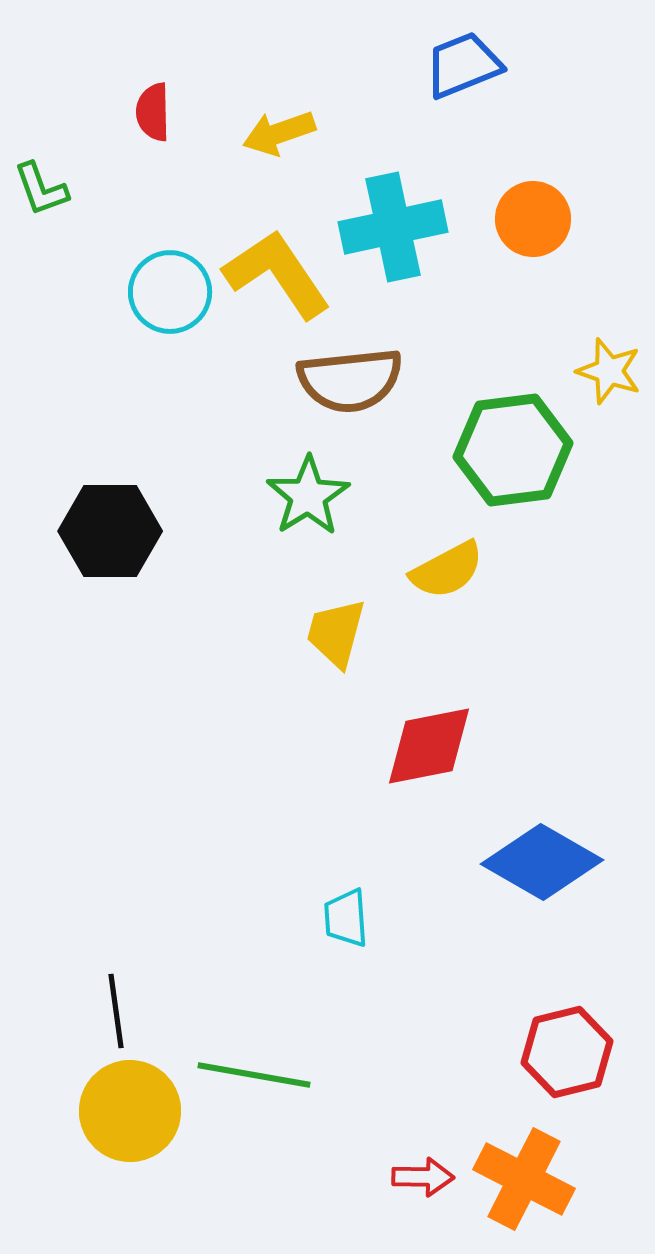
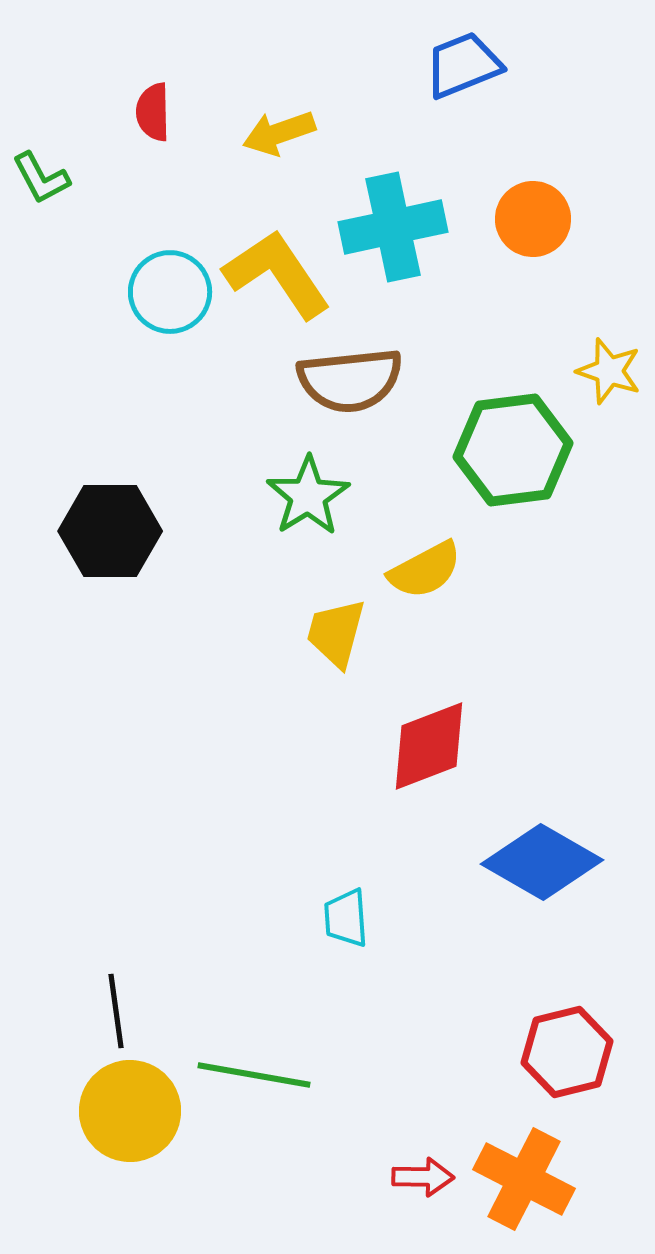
green L-shape: moved 11 px up; rotated 8 degrees counterclockwise
yellow semicircle: moved 22 px left
red diamond: rotated 10 degrees counterclockwise
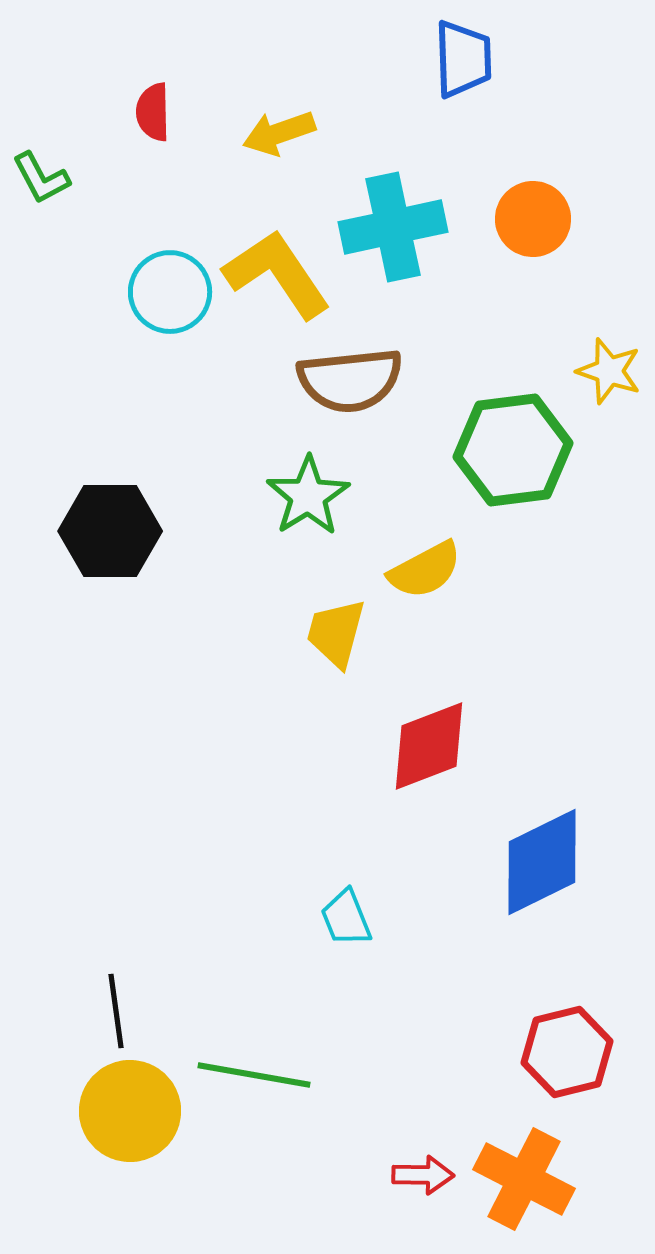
blue trapezoid: moved 6 px up; rotated 110 degrees clockwise
blue diamond: rotated 56 degrees counterclockwise
cyan trapezoid: rotated 18 degrees counterclockwise
red arrow: moved 2 px up
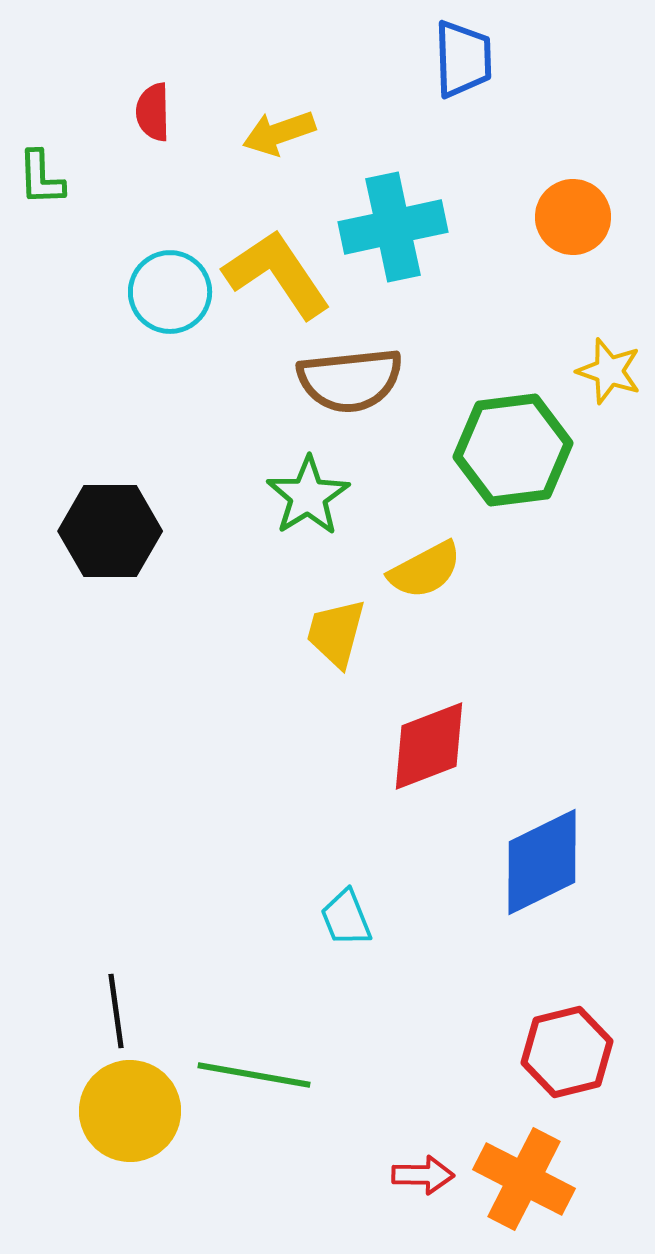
green L-shape: rotated 26 degrees clockwise
orange circle: moved 40 px right, 2 px up
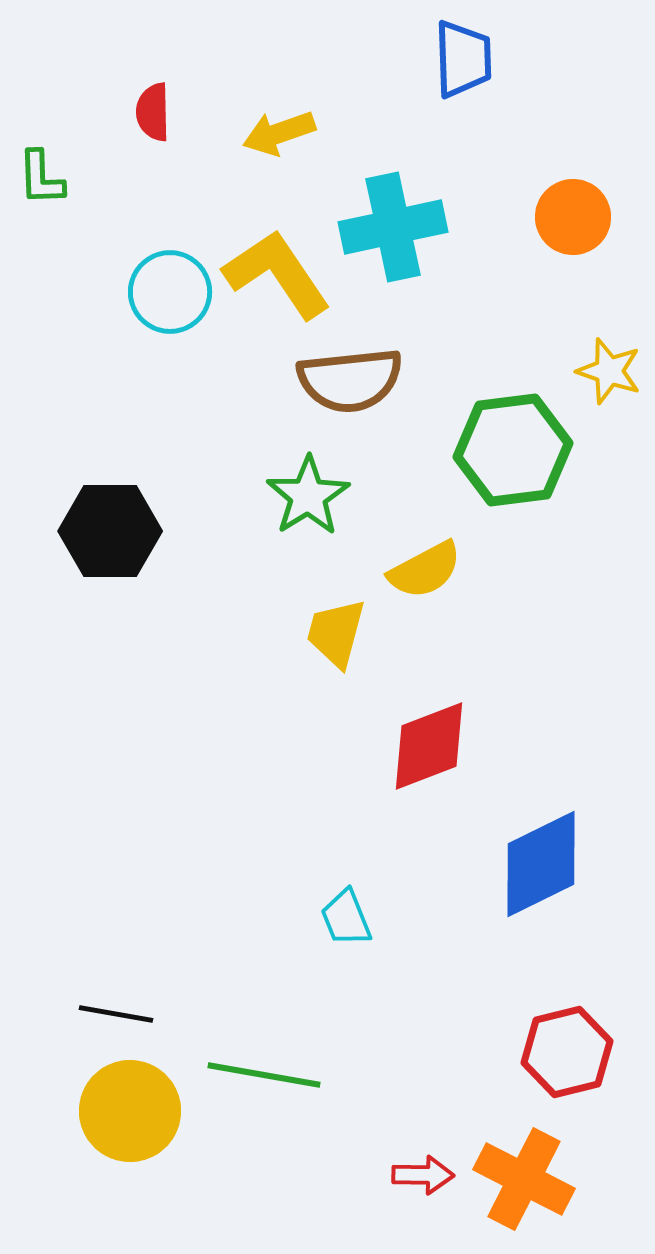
blue diamond: moved 1 px left, 2 px down
black line: moved 3 px down; rotated 72 degrees counterclockwise
green line: moved 10 px right
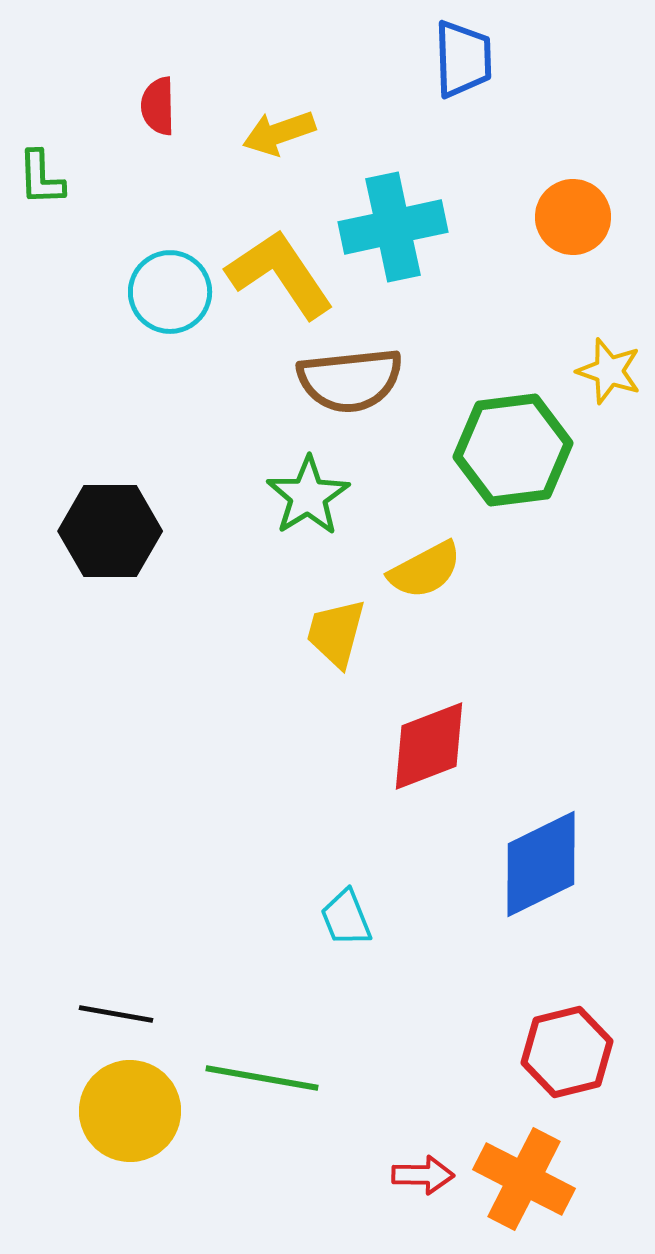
red semicircle: moved 5 px right, 6 px up
yellow L-shape: moved 3 px right
green line: moved 2 px left, 3 px down
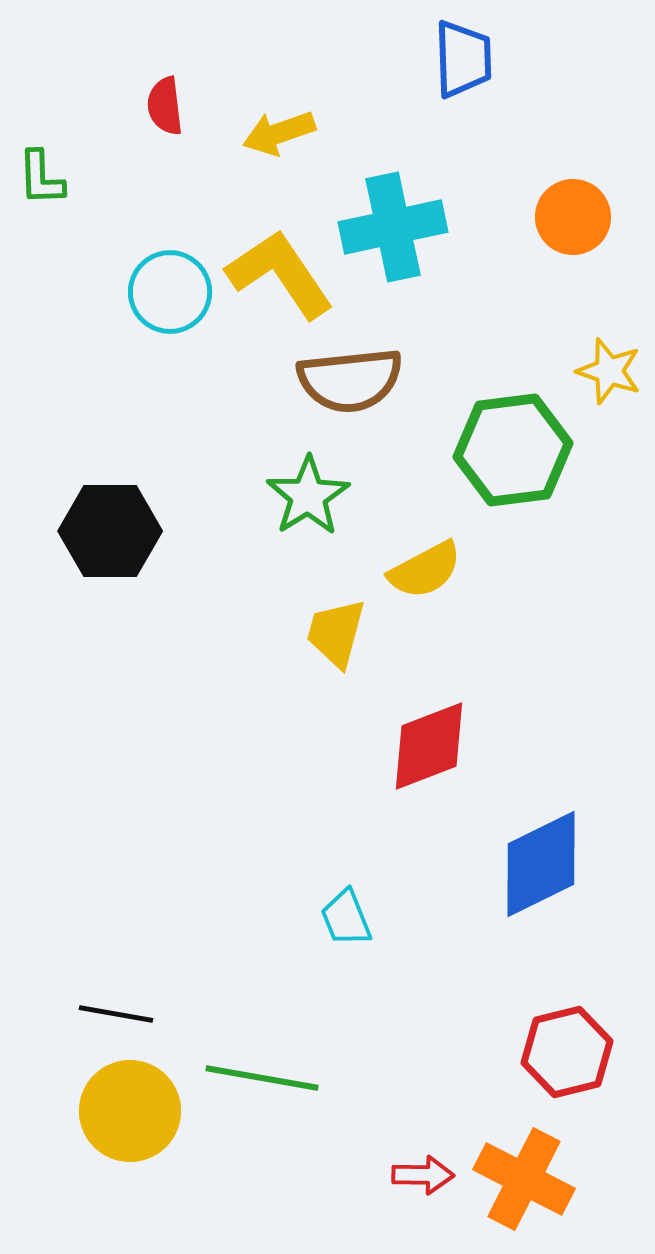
red semicircle: moved 7 px right; rotated 6 degrees counterclockwise
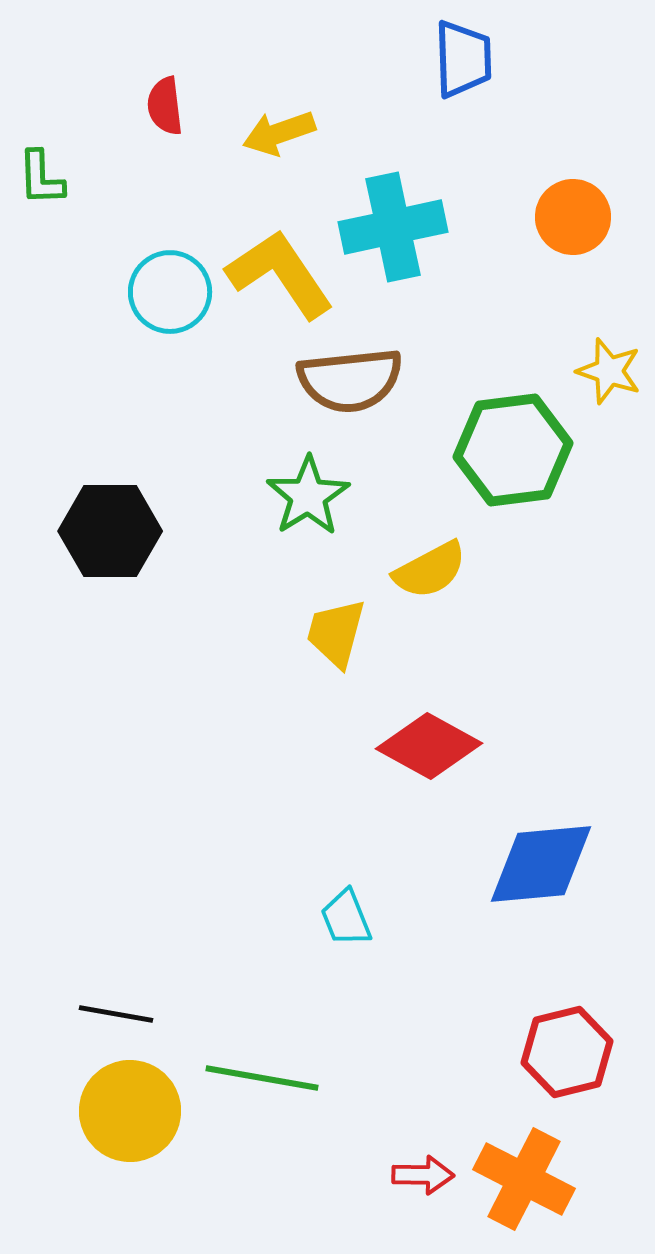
yellow semicircle: moved 5 px right
red diamond: rotated 50 degrees clockwise
blue diamond: rotated 21 degrees clockwise
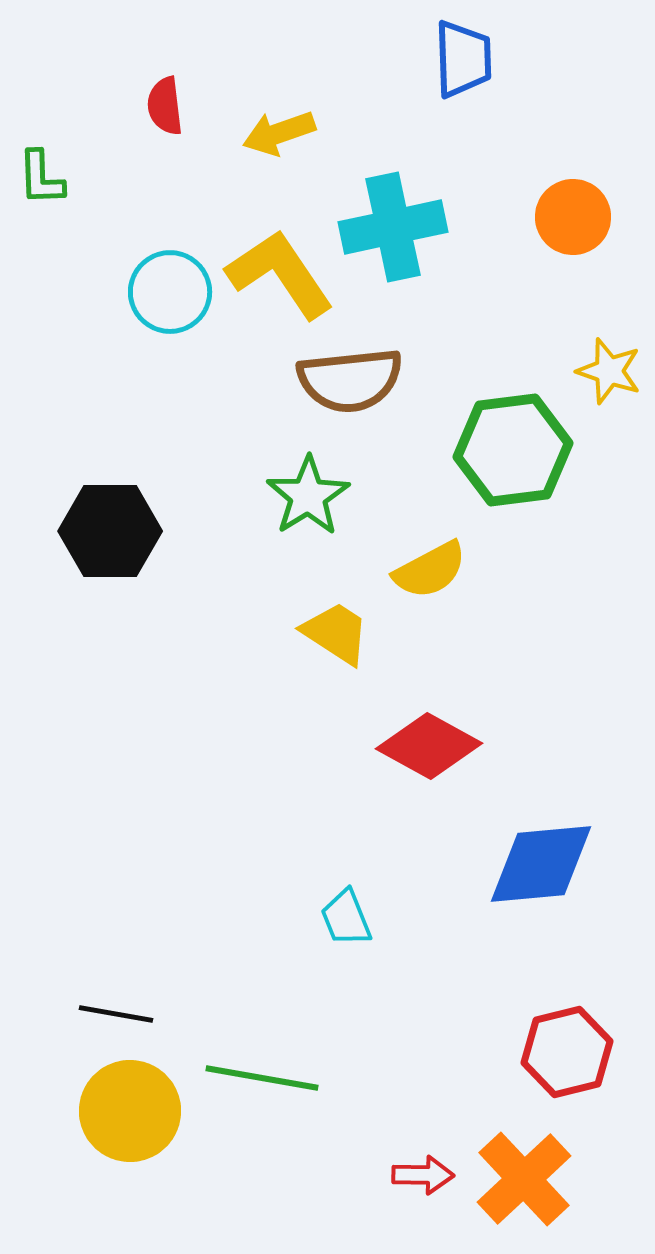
yellow trapezoid: rotated 108 degrees clockwise
orange cross: rotated 20 degrees clockwise
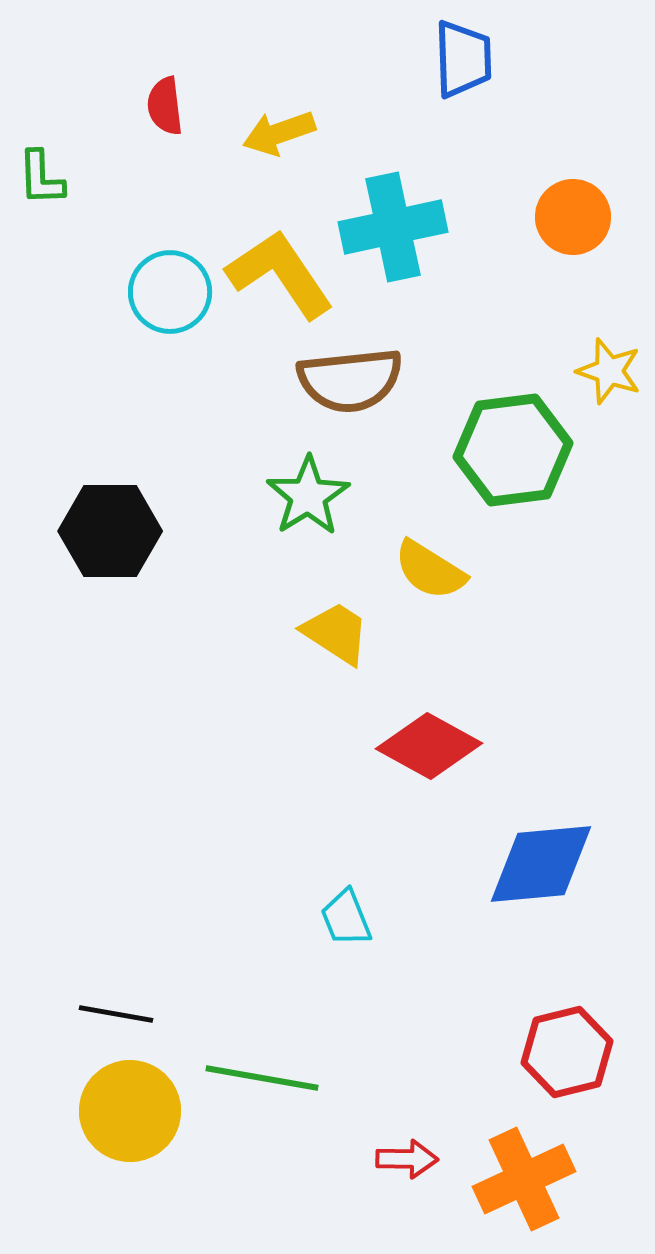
yellow semicircle: rotated 60 degrees clockwise
red arrow: moved 16 px left, 16 px up
orange cross: rotated 18 degrees clockwise
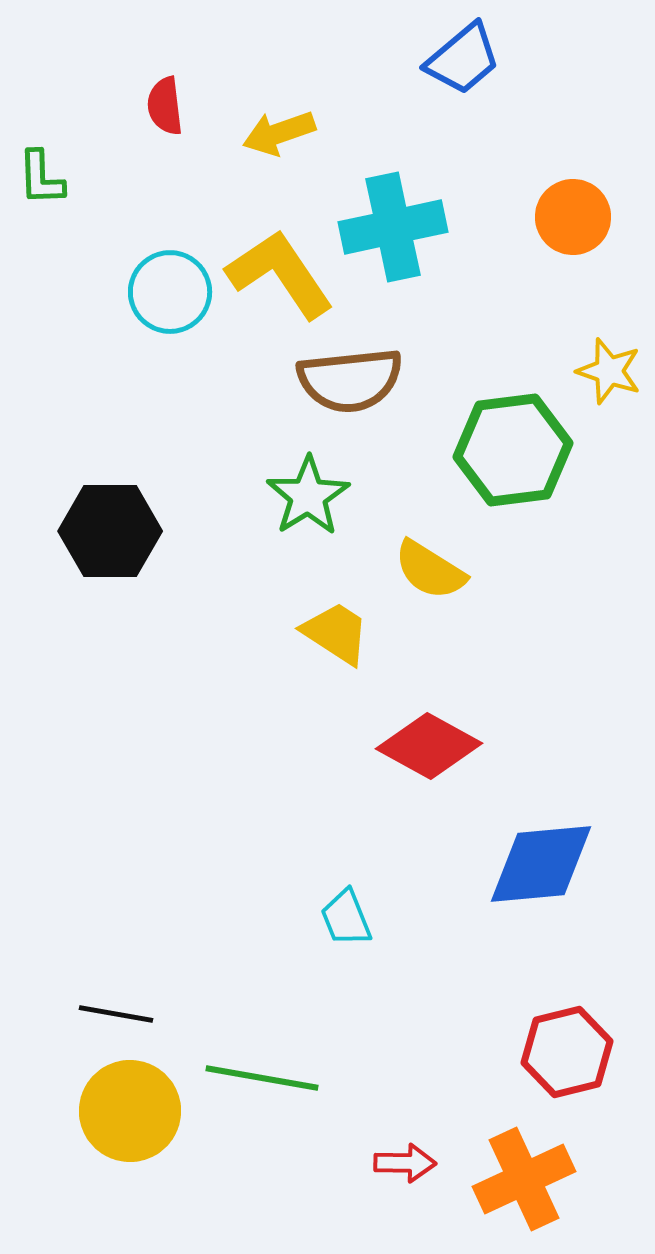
blue trapezoid: rotated 52 degrees clockwise
red arrow: moved 2 px left, 4 px down
